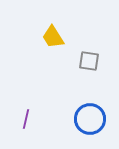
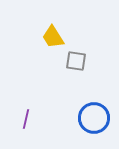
gray square: moved 13 px left
blue circle: moved 4 px right, 1 px up
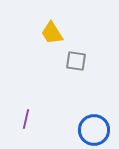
yellow trapezoid: moved 1 px left, 4 px up
blue circle: moved 12 px down
